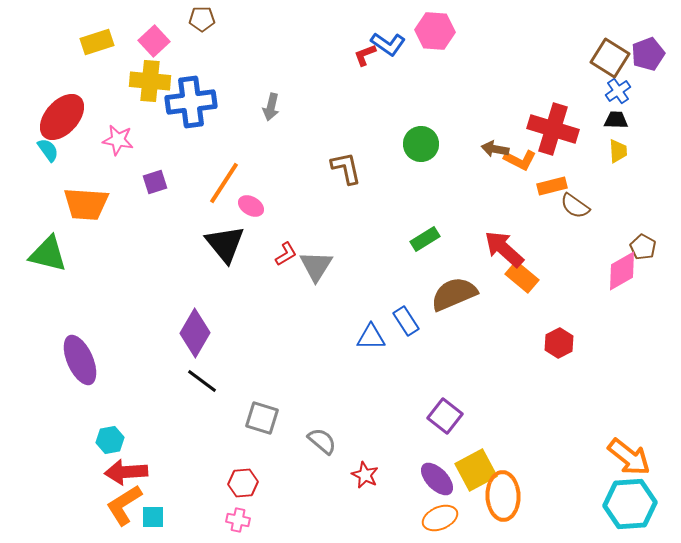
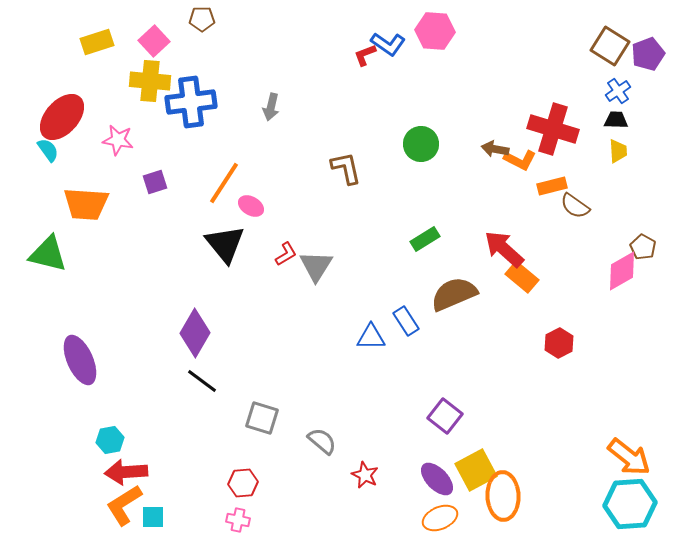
brown square at (610, 58): moved 12 px up
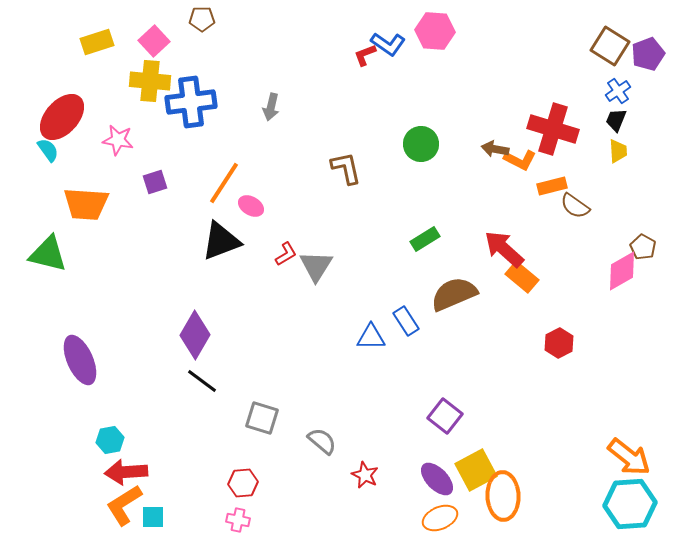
black trapezoid at (616, 120): rotated 70 degrees counterclockwise
black triangle at (225, 244): moved 4 px left, 3 px up; rotated 48 degrees clockwise
purple diamond at (195, 333): moved 2 px down
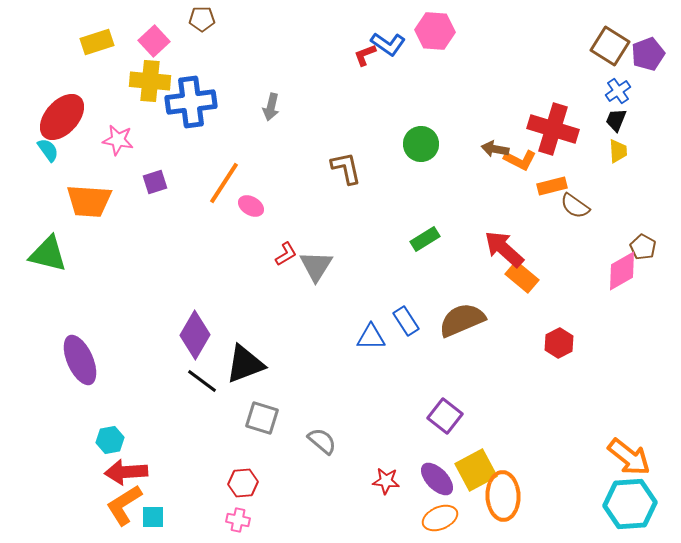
orange trapezoid at (86, 204): moved 3 px right, 3 px up
black triangle at (221, 241): moved 24 px right, 123 px down
brown semicircle at (454, 294): moved 8 px right, 26 px down
red star at (365, 475): moved 21 px right, 6 px down; rotated 20 degrees counterclockwise
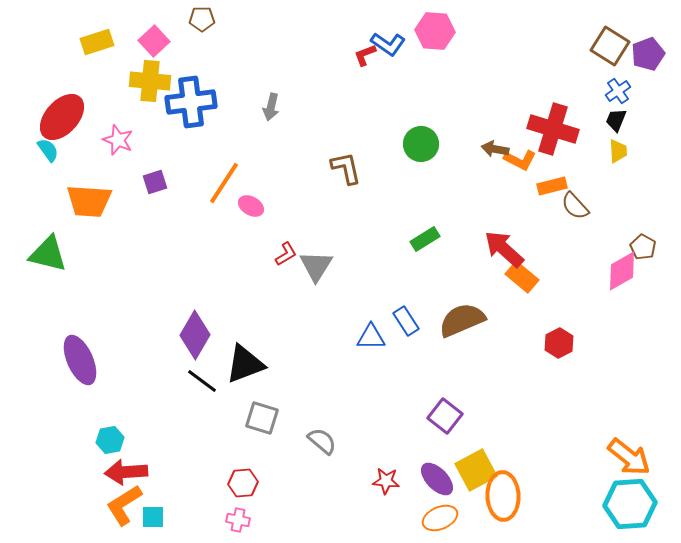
pink star at (118, 140): rotated 12 degrees clockwise
brown semicircle at (575, 206): rotated 12 degrees clockwise
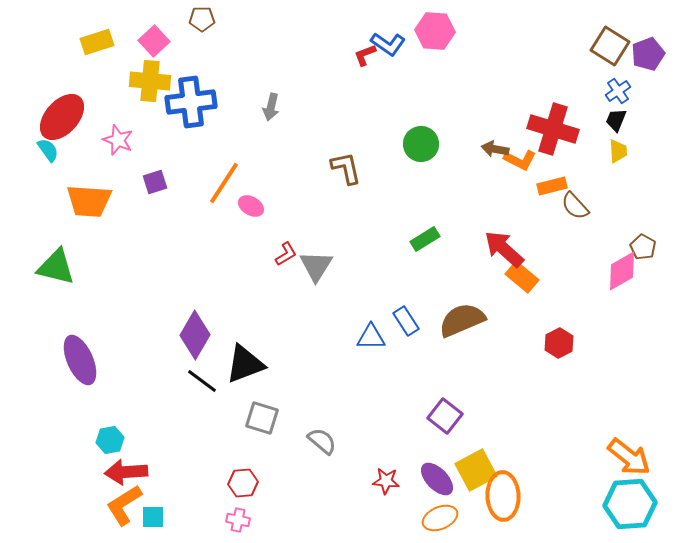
green triangle at (48, 254): moved 8 px right, 13 px down
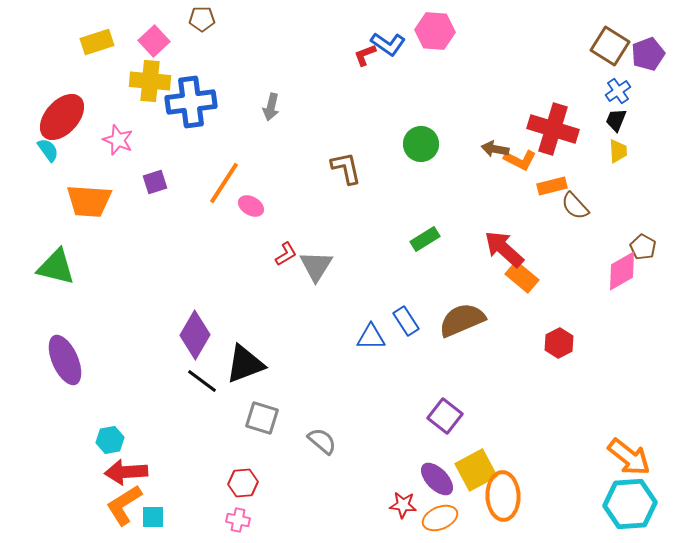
purple ellipse at (80, 360): moved 15 px left
red star at (386, 481): moved 17 px right, 24 px down
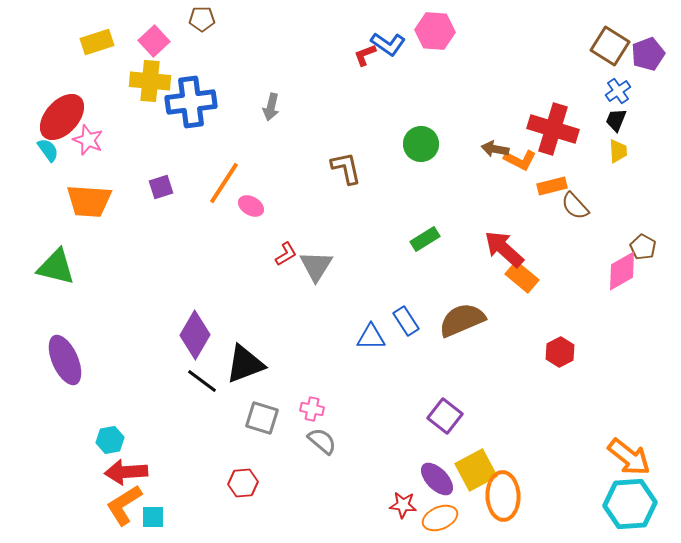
pink star at (118, 140): moved 30 px left
purple square at (155, 182): moved 6 px right, 5 px down
red hexagon at (559, 343): moved 1 px right, 9 px down
pink cross at (238, 520): moved 74 px right, 111 px up
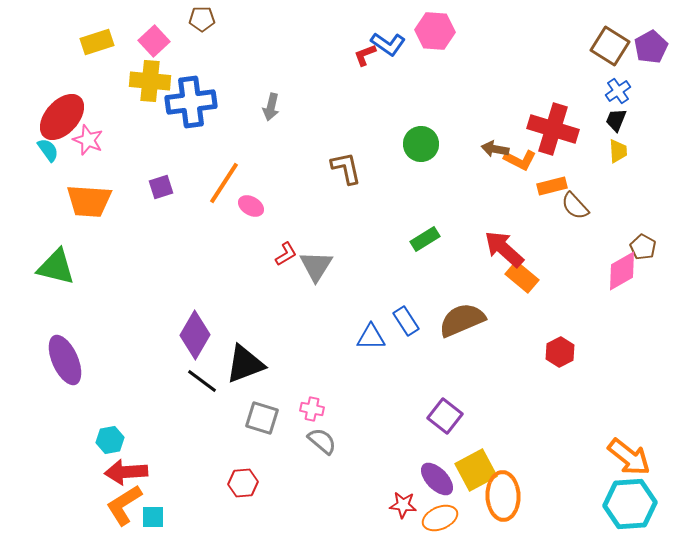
purple pentagon at (648, 54): moved 3 px right, 7 px up; rotated 8 degrees counterclockwise
